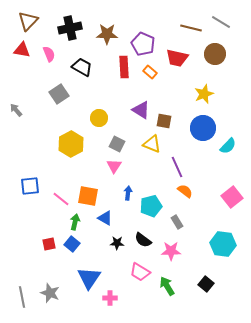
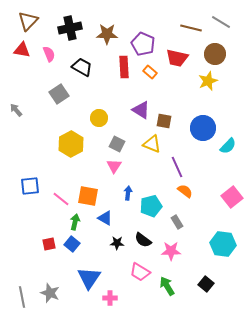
yellow star at (204, 94): moved 4 px right, 13 px up
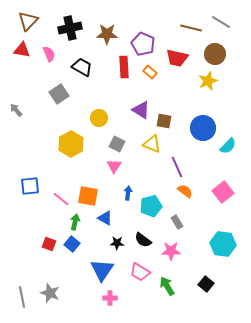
pink square at (232, 197): moved 9 px left, 5 px up
red square at (49, 244): rotated 32 degrees clockwise
blue triangle at (89, 278): moved 13 px right, 8 px up
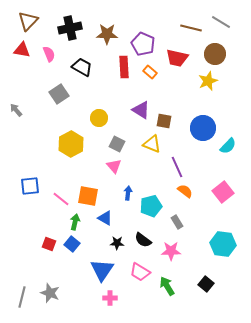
pink triangle at (114, 166): rotated 14 degrees counterclockwise
gray line at (22, 297): rotated 25 degrees clockwise
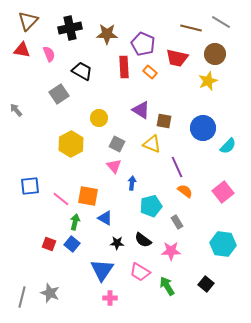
black trapezoid at (82, 67): moved 4 px down
blue arrow at (128, 193): moved 4 px right, 10 px up
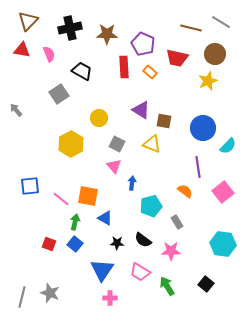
purple line at (177, 167): moved 21 px right; rotated 15 degrees clockwise
blue square at (72, 244): moved 3 px right
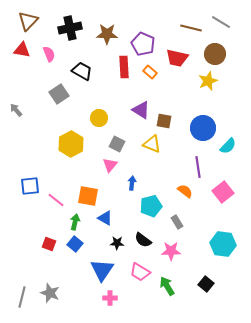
pink triangle at (114, 166): moved 4 px left, 1 px up; rotated 21 degrees clockwise
pink line at (61, 199): moved 5 px left, 1 px down
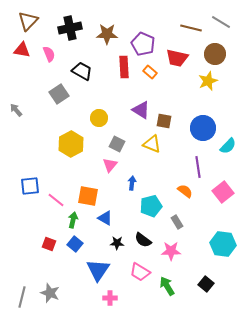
green arrow at (75, 222): moved 2 px left, 2 px up
blue triangle at (102, 270): moved 4 px left
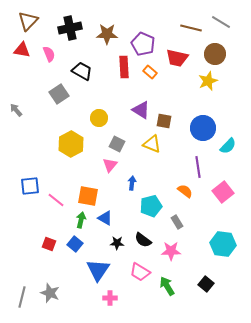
green arrow at (73, 220): moved 8 px right
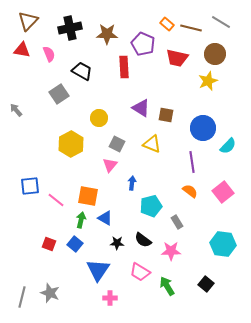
orange rectangle at (150, 72): moved 17 px right, 48 px up
purple triangle at (141, 110): moved 2 px up
brown square at (164, 121): moved 2 px right, 6 px up
purple line at (198, 167): moved 6 px left, 5 px up
orange semicircle at (185, 191): moved 5 px right
